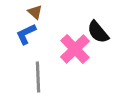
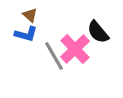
brown triangle: moved 5 px left, 3 px down
blue L-shape: rotated 140 degrees counterclockwise
gray line: moved 16 px right, 21 px up; rotated 28 degrees counterclockwise
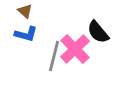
brown triangle: moved 5 px left, 4 px up
gray line: rotated 44 degrees clockwise
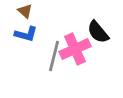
pink cross: rotated 20 degrees clockwise
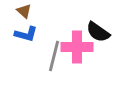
brown triangle: moved 1 px left
black semicircle: rotated 15 degrees counterclockwise
pink cross: moved 2 px right, 2 px up; rotated 24 degrees clockwise
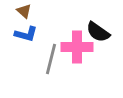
gray line: moved 3 px left, 3 px down
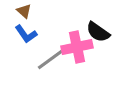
blue L-shape: rotated 40 degrees clockwise
pink cross: rotated 12 degrees counterclockwise
gray line: rotated 40 degrees clockwise
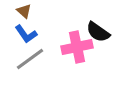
gray line: moved 21 px left
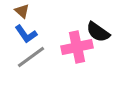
brown triangle: moved 2 px left
gray line: moved 1 px right, 2 px up
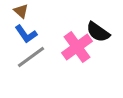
brown triangle: moved 1 px left
pink cross: rotated 24 degrees counterclockwise
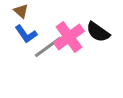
pink cross: moved 8 px left, 10 px up
gray line: moved 17 px right, 10 px up
